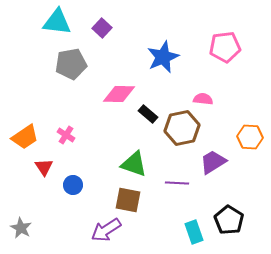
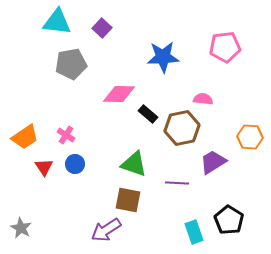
blue star: rotated 20 degrees clockwise
blue circle: moved 2 px right, 21 px up
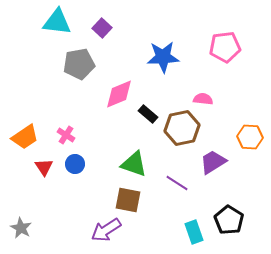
gray pentagon: moved 8 px right
pink diamond: rotated 24 degrees counterclockwise
purple line: rotated 30 degrees clockwise
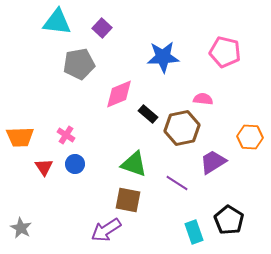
pink pentagon: moved 5 px down; rotated 20 degrees clockwise
orange trapezoid: moved 5 px left; rotated 32 degrees clockwise
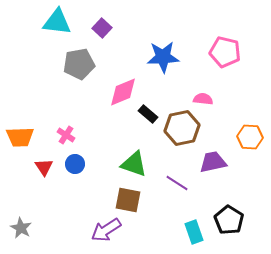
pink diamond: moved 4 px right, 2 px up
purple trapezoid: rotated 20 degrees clockwise
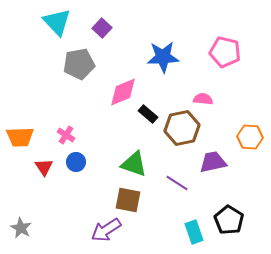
cyan triangle: rotated 40 degrees clockwise
blue circle: moved 1 px right, 2 px up
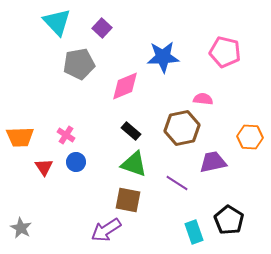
pink diamond: moved 2 px right, 6 px up
black rectangle: moved 17 px left, 17 px down
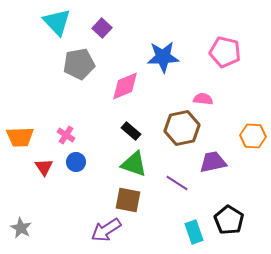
orange hexagon: moved 3 px right, 1 px up
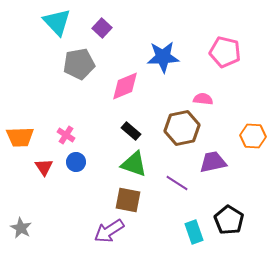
purple arrow: moved 3 px right, 1 px down
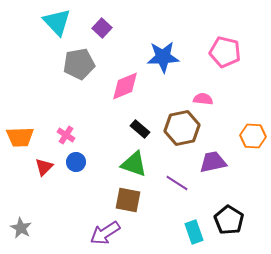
black rectangle: moved 9 px right, 2 px up
red triangle: rotated 18 degrees clockwise
purple arrow: moved 4 px left, 2 px down
